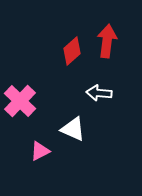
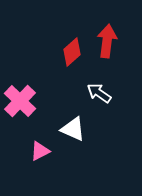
red diamond: moved 1 px down
white arrow: rotated 30 degrees clockwise
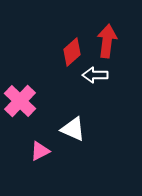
white arrow: moved 4 px left, 18 px up; rotated 35 degrees counterclockwise
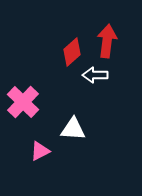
pink cross: moved 3 px right, 1 px down
white triangle: rotated 20 degrees counterclockwise
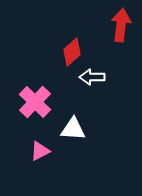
red arrow: moved 14 px right, 16 px up
white arrow: moved 3 px left, 2 px down
pink cross: moved 12 px right
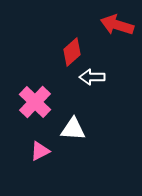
red arrow: moved 4 px left; rotated 80 degrees counterclockwise
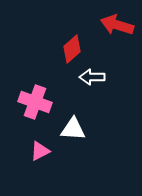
red diamond: moved 3 px up
pink cross: rotated 24 degrees counterclockwise
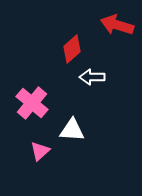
pink cross: moved 3 px left, 1 px down; rotated 20 degrees clockwise
white triangle: moved 1 px left, 1 px down
pink triangle: rotated 15 degrees counterclockwise
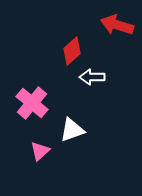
red diamond: moved 2 px down
white triangle: rotated 24 degrees counterclockwise
